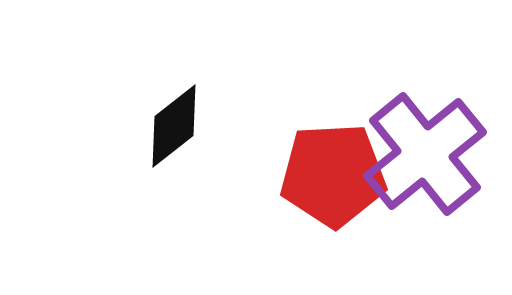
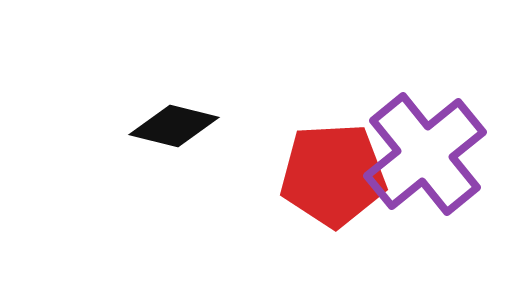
black diamond: rotated 52 degrees clockwise
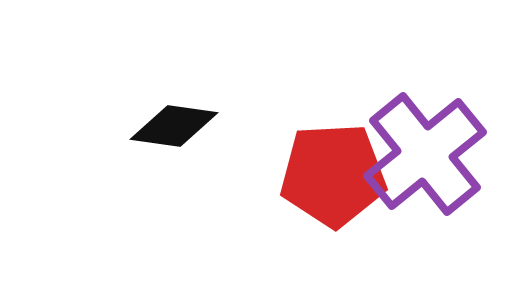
black diamond: rotated 6 degrees counterclockwise
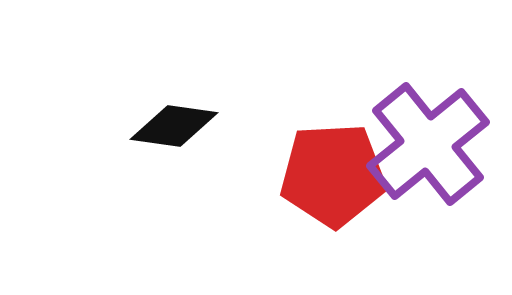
purple cross: moved 3 px right, 10 px up
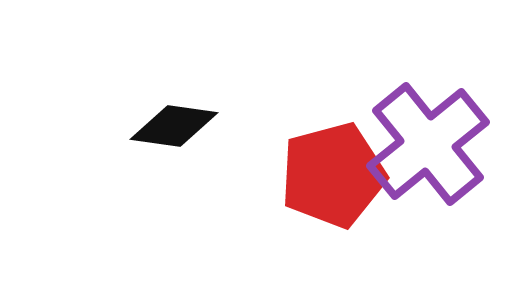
red pentagon: rotated 12 degrees counterclockwise
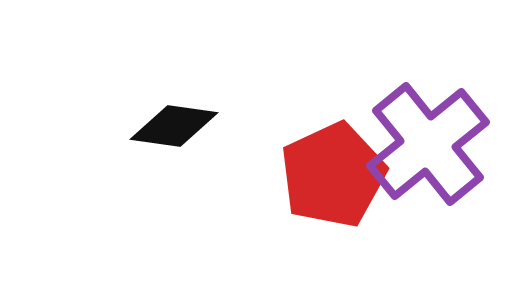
red pentagon: rotated 10 degrees counterclockwise
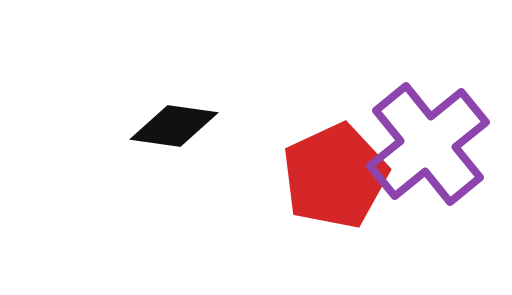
red pentagon: moved 2 px right, 1 px down
